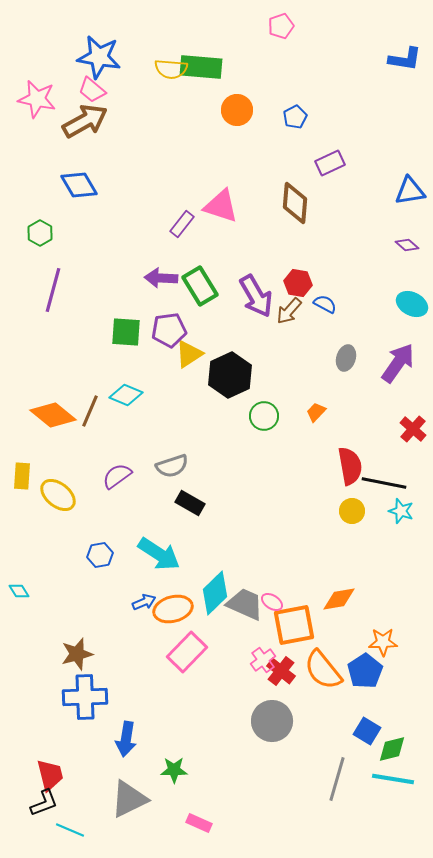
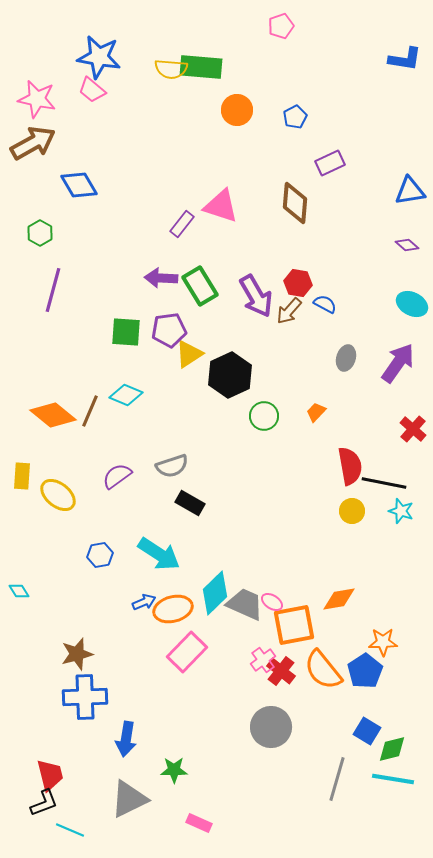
brown arrow at (85, 121): moved 52 px left, 22 px down
gray circle at (272, 721): moved 1 px left, 6 px down
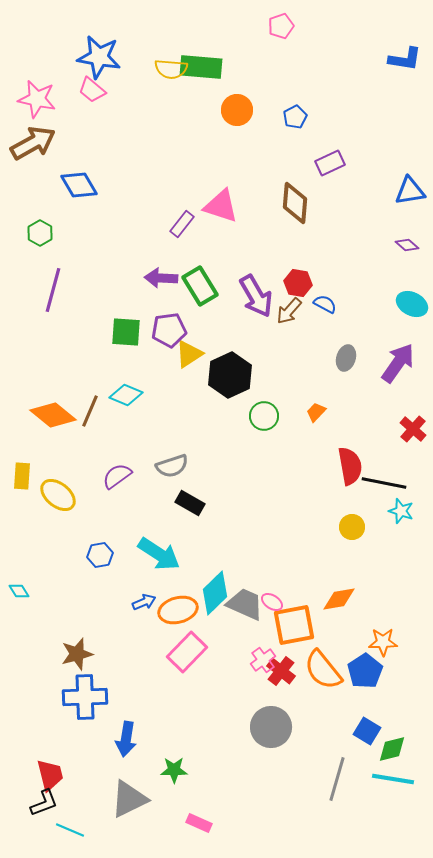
yellow circle at (352, 511): moved 16 px down
orange ellipse at (173, 609): moved 5 px right, 1 px down
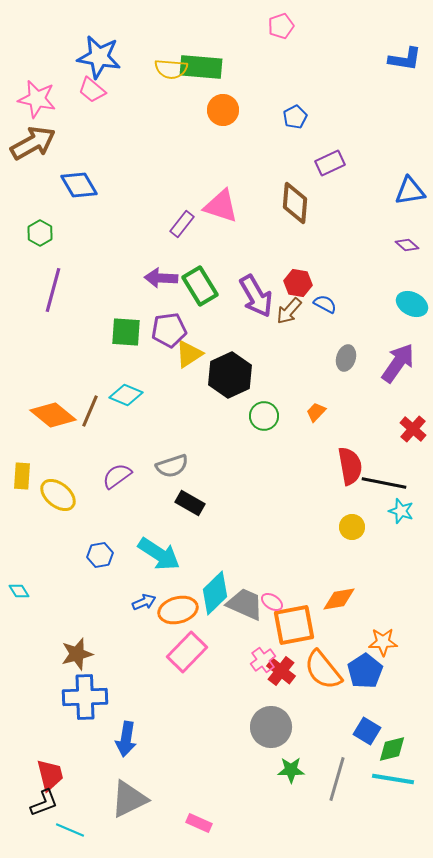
orange circle at (237, 110): moved 14 px left
green star at (174, 770): moved 117 px right
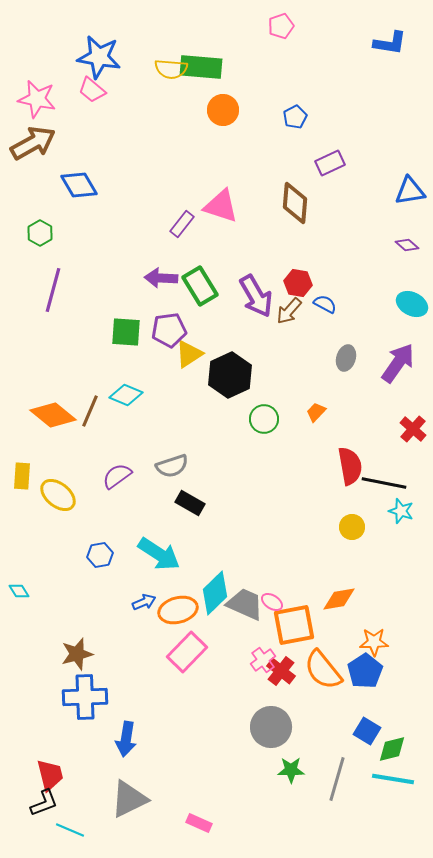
blue L-shape at (405, 59): moved 15 px left, 16 px up
green circle at (264, 416): moved 3 px down
orange star at (383, 642): moved 9 px left
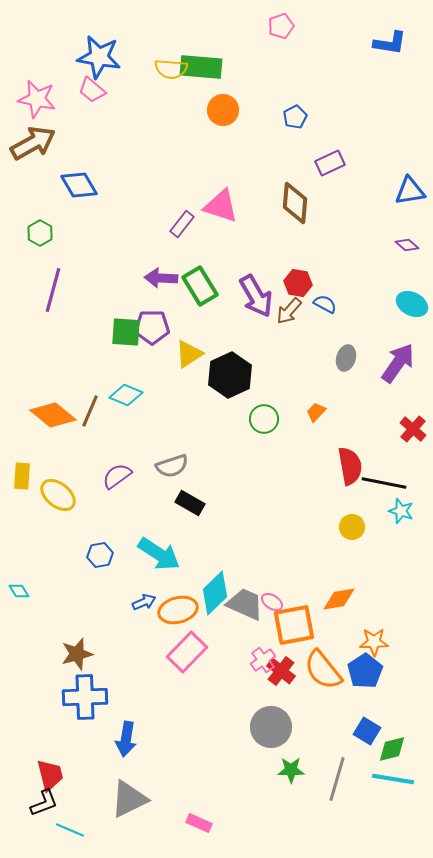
purple pentagon at (169, 330): moved 17 px left, 3 px up; rotated 8 degrees clockwise
